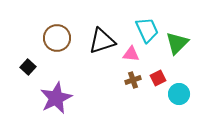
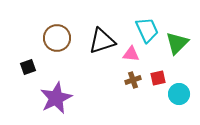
black square: rotated 28 degrees clockwise
red square: rotated 14 degrees clockwise
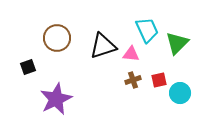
black triangle: moved 1 px right, 5 px down
red square: moved 1 px right, 2 px down
cyan circle: moved 1 px right, 1 px up
purple star: moved 1 px down
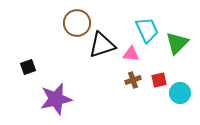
brown circle: moved 20 px right, 15 px up
black triangle: moved 1 px left, 1 px up
purple star: rotated 12 degrees clockwise
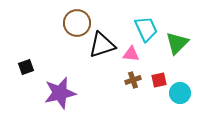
cyan trapezoid: moved 1 px left, 1 px up
black square: moved 2 px left
purple star: moved 4 px right, 6 px up
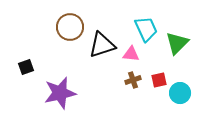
brown circle: moved 7 px left, 4 px down
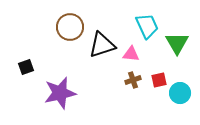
cyan trapezoid: moved 1 px right, 3 px up
green triangle: rotated 15 degrees counterclockwise
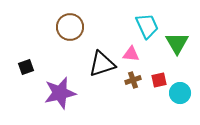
black triangle: moved 19 px down
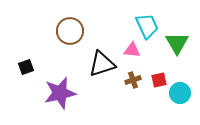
brown circle: moved 4 px down
pink triangle: moved 1 px right, 4 px up
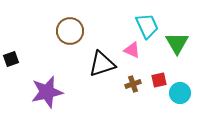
pink triangle: rotated 18 degrees clockwise
black square: moved 15 px left, 8 px up
brown cross: moved 4 px down
purple star: moved 13 px left, 1 px up
